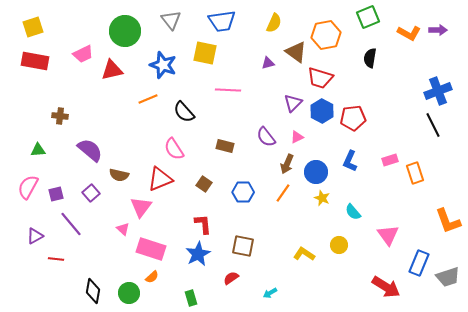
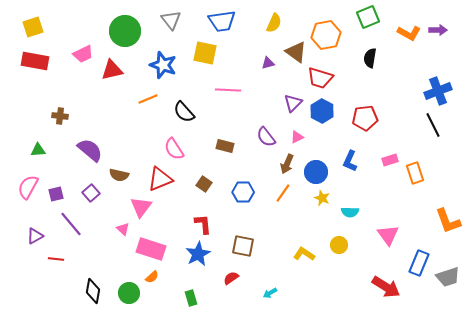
red pentagon at (353, 118): moved 12 px right
cyan semicircle at (353, 212): moved 3 px left; rotated 48 degrees counterclockwise
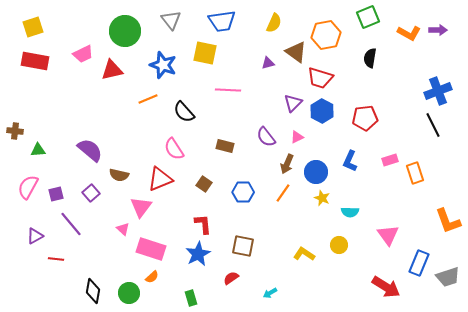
brown cross at (60, 116): moved 45 px left, 15 px down
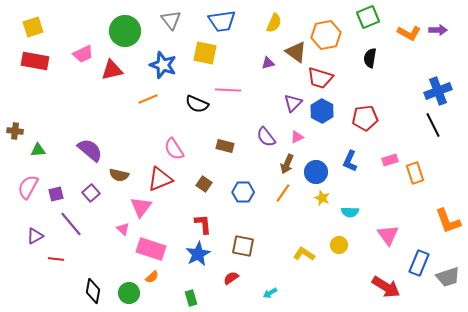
black semicircle at (184, 112): moved 13 px right, 8 px up; rotated 25 degrees counterclockwise
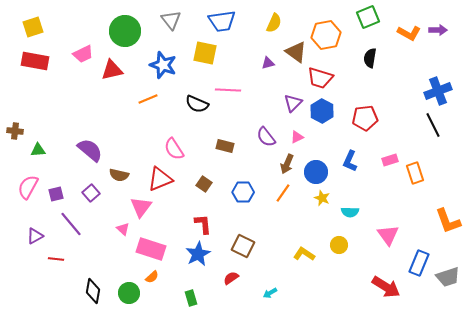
brown square at (243, 246): rotated 15 degrees clockwise
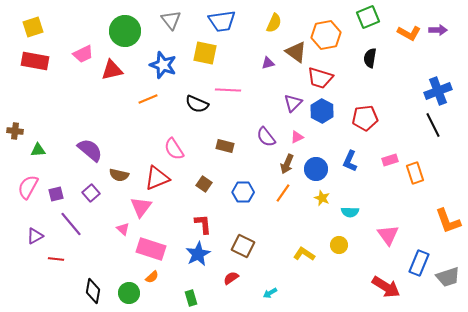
blue circle at (316, 172): moved 3 px up
red triangle at (160, 179): moved 3 px left, 1 px up
